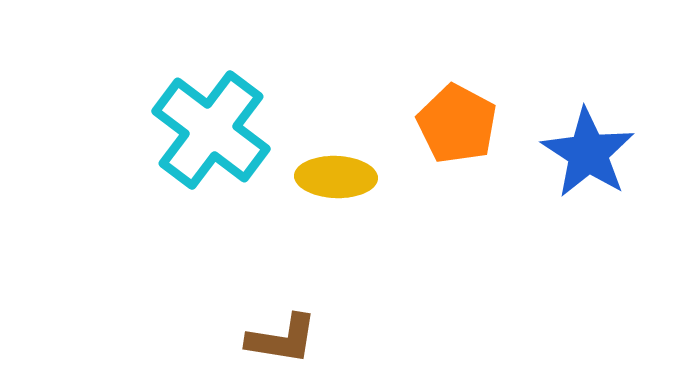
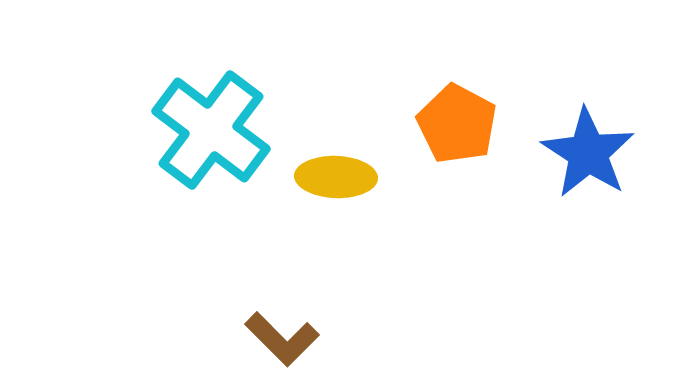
brown L-shape: rotated 36 degrees clockwise
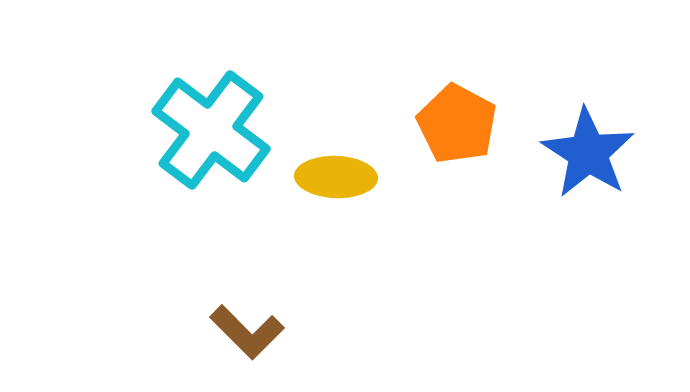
brown L-shape: moved 35 px left, 7 px up
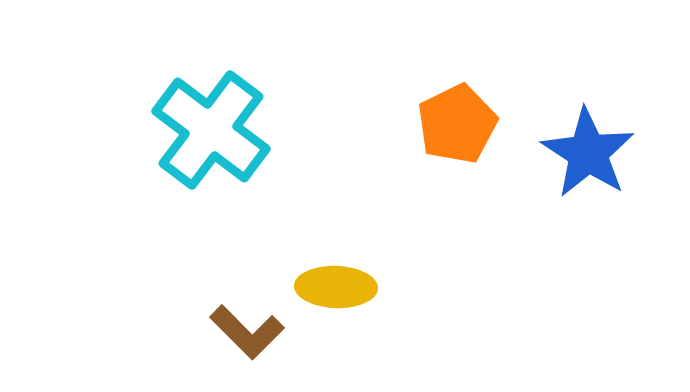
orange pentagon: rotated 18 degrees clockwise
yellow ellipse: moved 110 px down
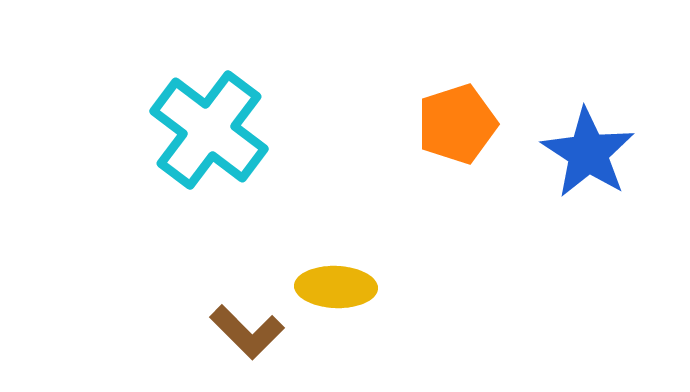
orange pentagon: rotated 8 degrees clockwise
cyan cross: moved 2 px left
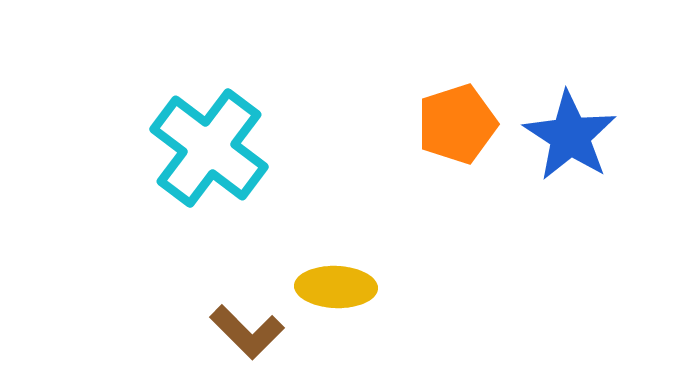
cyan cross: moved 18 px down
blue star: moved 18 px left, 17 px up
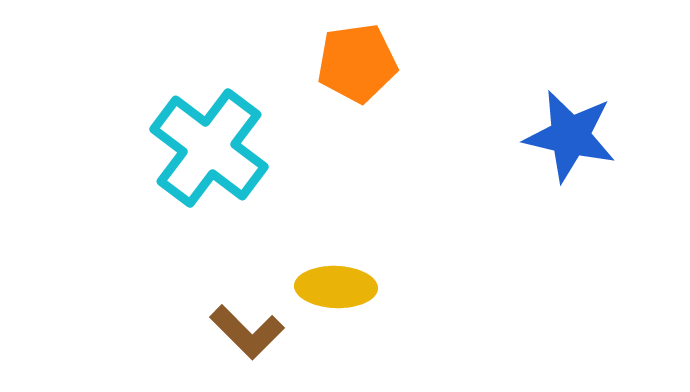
orange pentagon: moved 100 px left, 61 px up; rotated 10 degrees clockwise
blue star: rotated 20 degrees counterclockwise
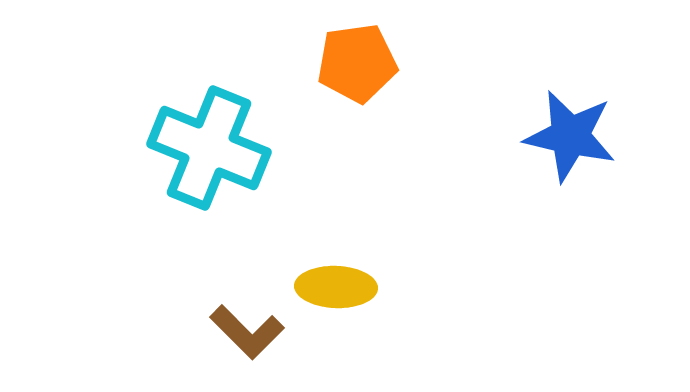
cyan cross: rotated 15 degrees counterclockwise
